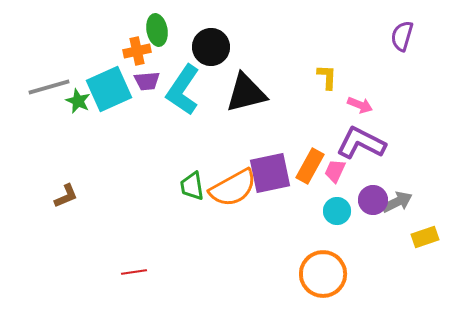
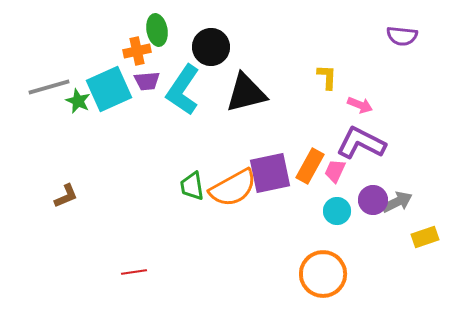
purple semicircle: rotated 100 degrees counterclockwise
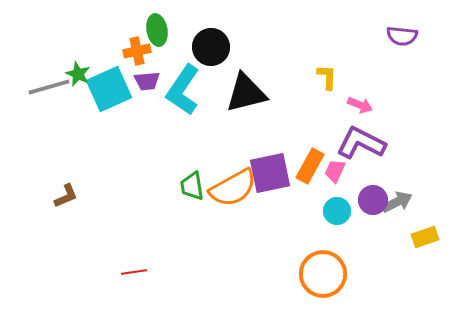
green star: moved 27 px up
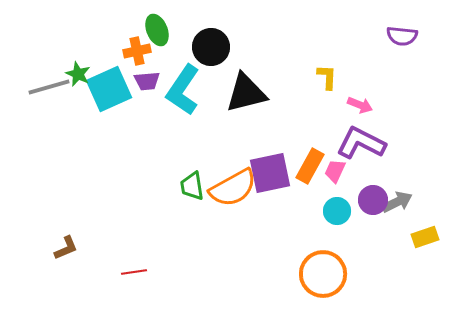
green ellipse: rotated 12 degrees counterclockwise
brown L-shape: moved 52 px down
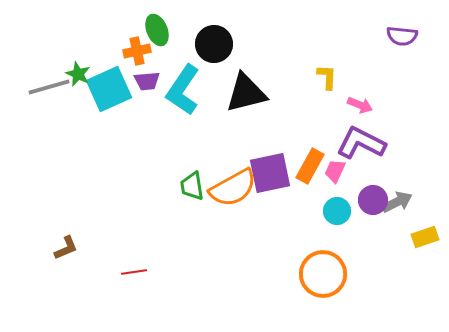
black circle: moved 3 px right, 3 px up
